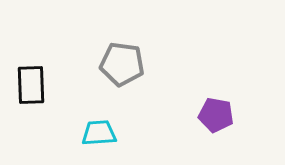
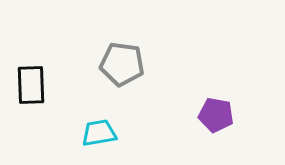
cyan trapezoid: rotated 6 degrees counterclockwise
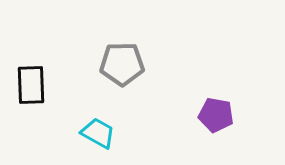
gray pentagon: rotated 9 degrees counterclockwise
cyan trapezoid: moved 1 px left; rotated 39 degrees clockwise
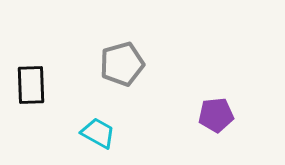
gray pentagon: rotated 15 degrees counterclockwise
purple pentagon: rotated 16 degrees counterclockwise
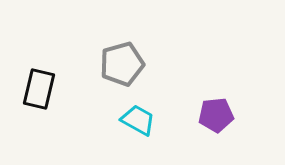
black rectangle: moved 8 px right, 4 px down; rotated 15 degrees clockwise
cyan trapezoid: moved 40 px right, 13 px up
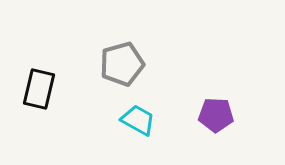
purple pentagon: rotated 8 degrees clockwise
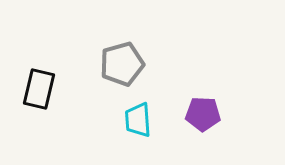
purple pentagon: moved 13 px left, 1 px up
cyan trapezoid: rotated 123 degrees counterclockwise
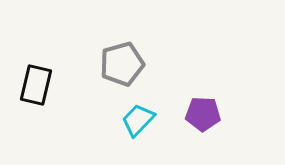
black rectangle: moved 3 px left, 4 px up
cyan trapezoid: rotated 48 degrees clockwise
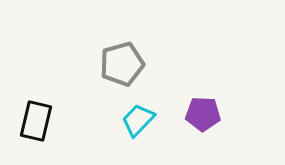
black rectangle: moved 36 px down
